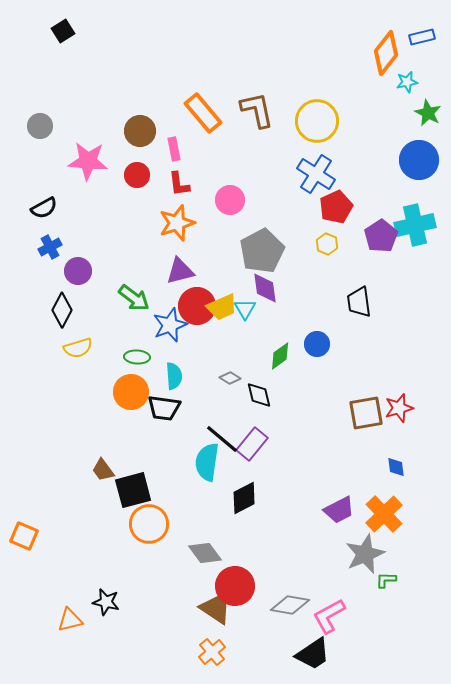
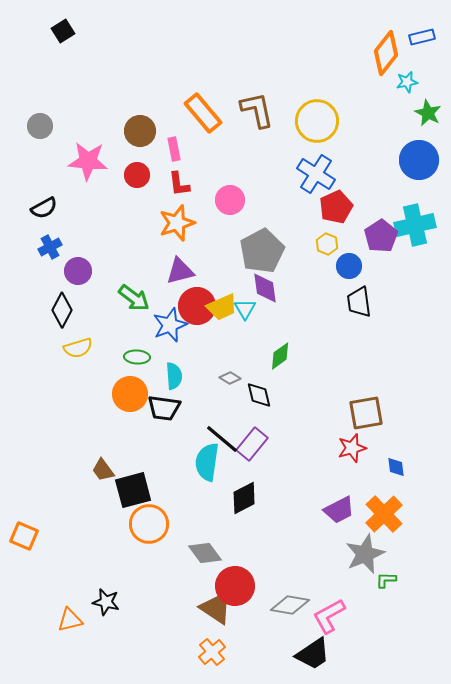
blue circle at (317, 344): moved 32 px right, 78 px up
orange circle at (131, 392): moved 1 px left, 2 px down
red star at (399, 408): moved 47 px left, 40 px down
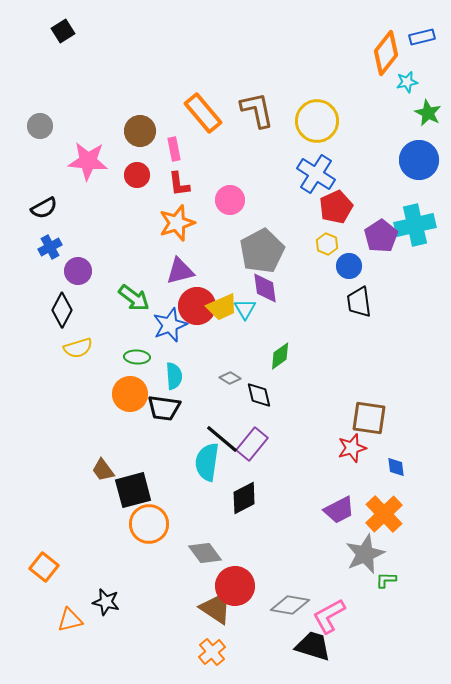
brown square at (366, 413): moved 3 px right, 5 px down; rotated 18 degrees clockwise
orange square at (24, 536): moved 20 px right, 31 px down; rotated 16 degrees clockwise
black trapezoid at (313, 654): moved 8 px up; rotated 129 degrees counterclockwise
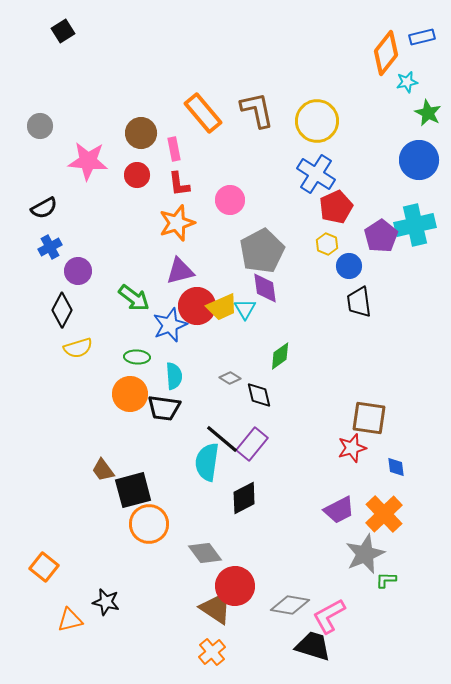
brown circle at (140, 131): moved 1 px right, 2 px down
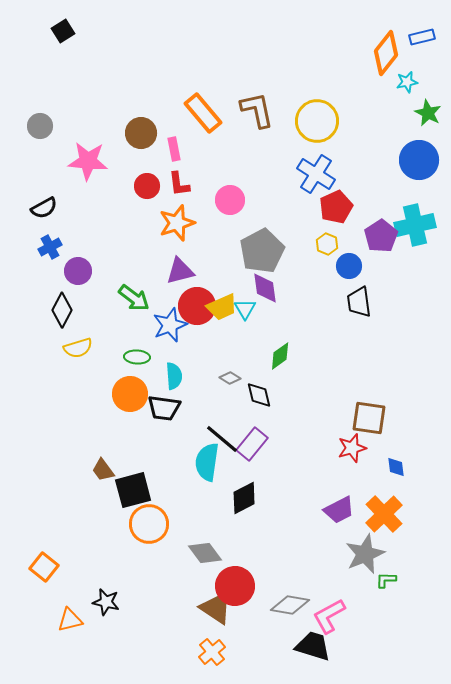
red circle at (137, 175): moved 10 px right, 11 px down
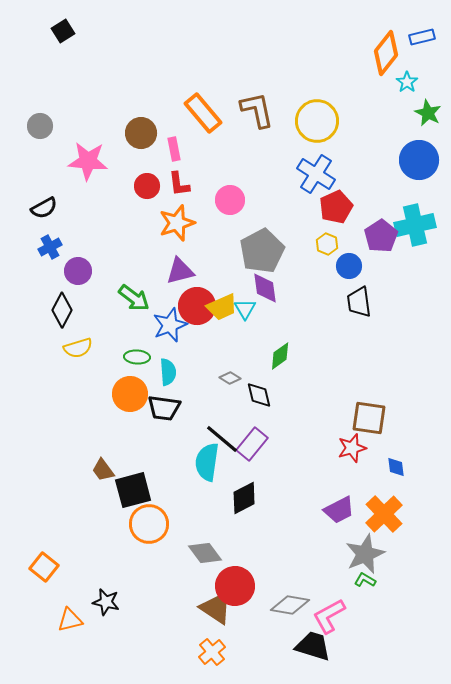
cyan star at (407, 82): rotated 25 degrees counterclockwise
cyan semicircle at (174, 376): moved 6 px left, 4 px up
green L-shape at (386, 580): moved 21 px left; rotated 30 degrees clockwise
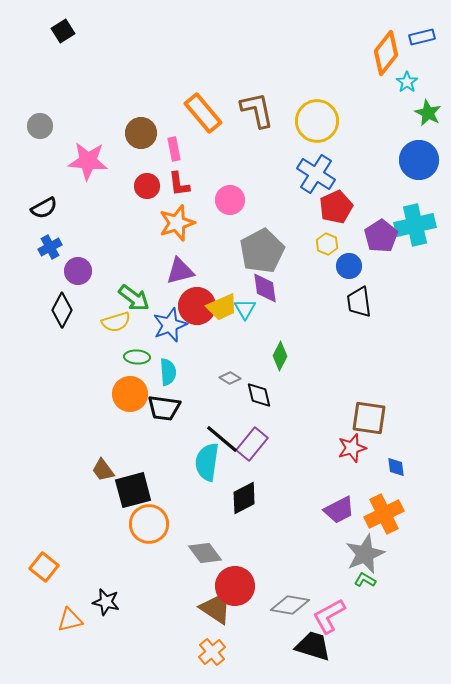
yellow semicircle at (78, 348): moved 38 px right, 26 px up
green diamond at (280, 356): rotated 28 degrees counterclockwise
orange cross at (384, 514): rotated 18 degrees clockwise
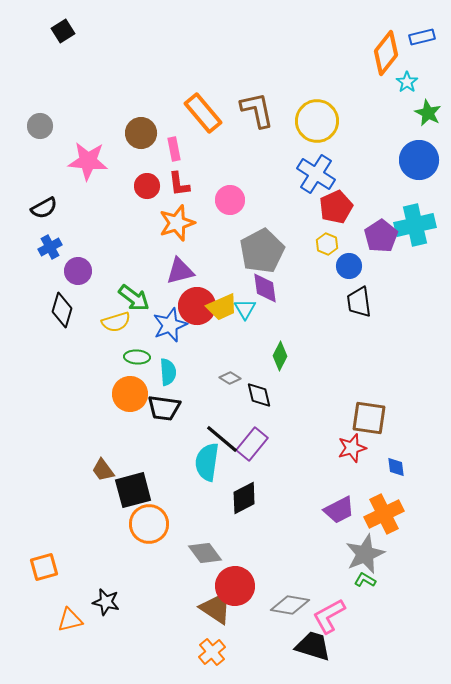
black diamond at (62, 310): rotated 12 degrees counterclockwise
orange square at (44, 567): rotated 36 degrees clockwise
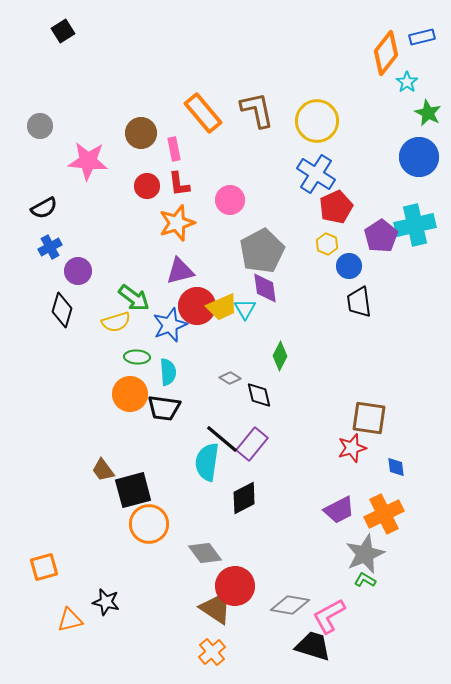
blue circle at (419, 160): moved 3 px up
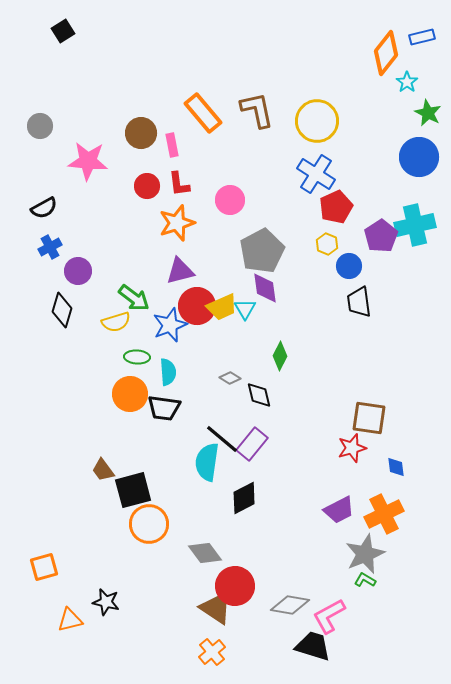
pink rectangle at (174, 149): moved 2 px left, 4 px up
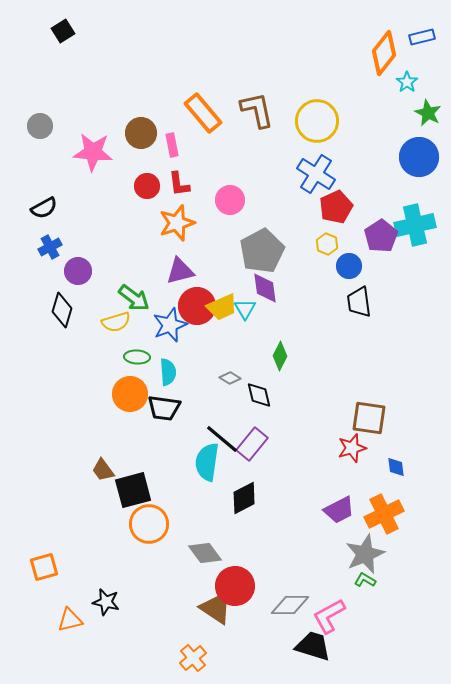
orange diamond at (386, 53): moved 2 px left
pink star at (88, 161): moved 5 px right, 9 px up
gray diamond at (290, 605): rotated 9 degrees counterclockwise
orange cross at (212, 652): moved 19 px left, 6 px down
